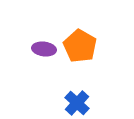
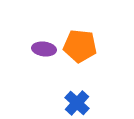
orange pentagon: rotated 24 degrees counterclockwise
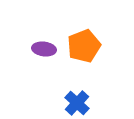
orange pentagon: moved 4 px right; rotated 28 degrees counterclockwise
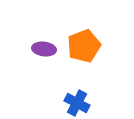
blue cross: rotated 15 degrees counterclockwise
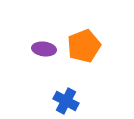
blue cross: moved 11 px left, 2 px up
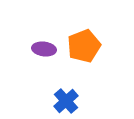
blue cross: rotated 20 degrees clockwise
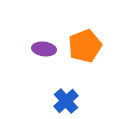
orange pentagon: moved 1 px right
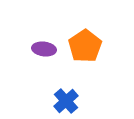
orange pentagon: rotated 12 degrees counterclockwise
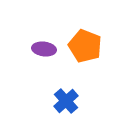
orange pentagon: rotated 16 degrees counterclockwise
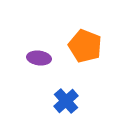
purple ellipse: moved 5 px left, 9 px down
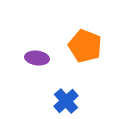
purple ellipse: moved 2 px left
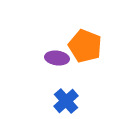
purple ellipse: moved 20 px right
